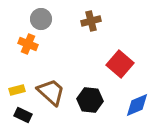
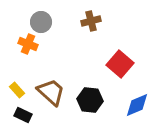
gray circle: moved 3 px down
yellow rectangle: rotated 63 degrees clockwise
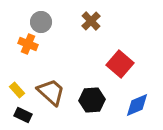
brown cross: rotated 30 degrees counterclockwise
black hexagon: moved 2 px right; rotated 10 degrees counterclockwise
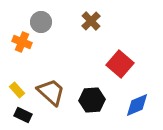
orange cross: moved 6 px left, 2 px up
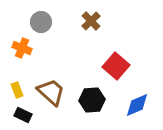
orange cross: moved 6 px down
red square: moved 4 px left, 2 px down
yellow rectangle: rotated 21 degrees clockwise
